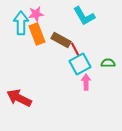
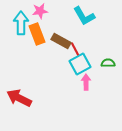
pink star: moved 4 px right, 3 px up
brown rectangle: moved 1 px down
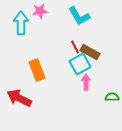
cyan L-shape: moved 5 px left
orange rectangle: moved 36 px down
brown rectangle: moved 29 px right, 11 px down
red line: moved 2 px up
green semicircle: moved 4 px right, 34 px down
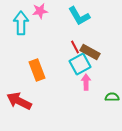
red arrow: moved 3 px down
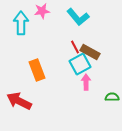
pink star: moved 2 px right
cyan L-shape: moved 1 px left, 1 px down; rotated 10 degrees counterclockwise
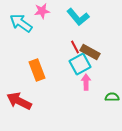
cyan arrow: rotated 55 degrees counterclockwise
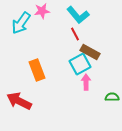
cyan L-shape: moved 2 px up
cyan arrow: rotated 90 degrees counterclockwise
red line: moved 13 px up
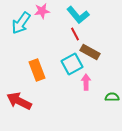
cyan square: moved 8 px left
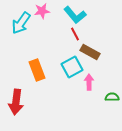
cyan L-shape: moved 3 px left
cyan square: moved 3 px down
pink arrow: moved 3 px right
red arrow: moved 3 px left, 1 px down; rotated 110 degrees counterclockwise
